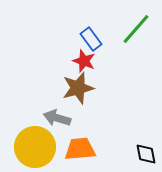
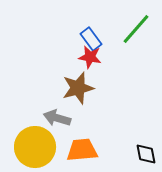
red star: moved 6 px right, 4 px up; rotated 10 degrees counterclockwise
orange trapezoid: moved 2 px right, 1 px down
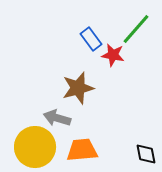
red star: moved 23 px right, 2 px up
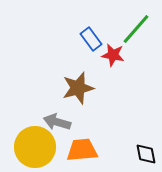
gray arrow: moved 4 px down
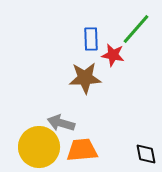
blue rectangle: rotated 35 degrees clockwise
brown star: moved 7 px right, 10 px up; rotated 12 degrees clockwise
gray arrow: moved 4 px right, 1 px down
yellow circle: moved 4 px right
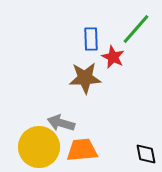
red star: moved 2 px down; rotated 15 degrees clockwise
